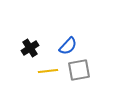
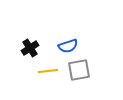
blue semicircle: rotated 30 degrees clockwise
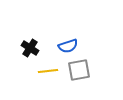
black cross: rotated 24 degrees counterclockwise
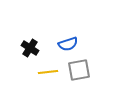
blue semicircle: moved 2 px up
yellow line: moved 1 px down
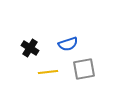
gray square: moved 5 px right, 1 px up
